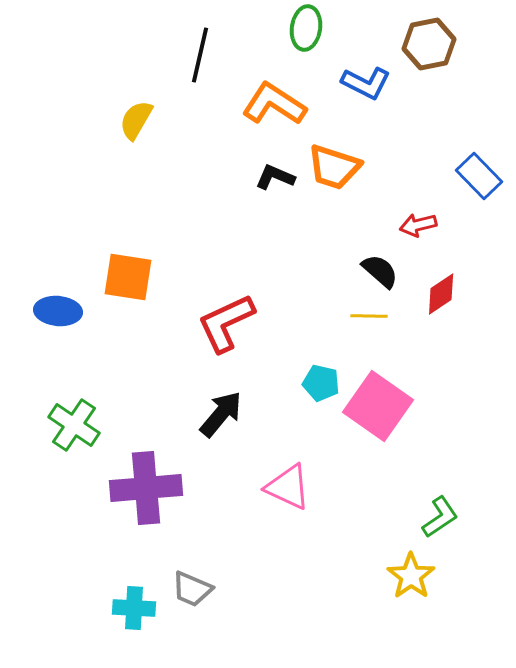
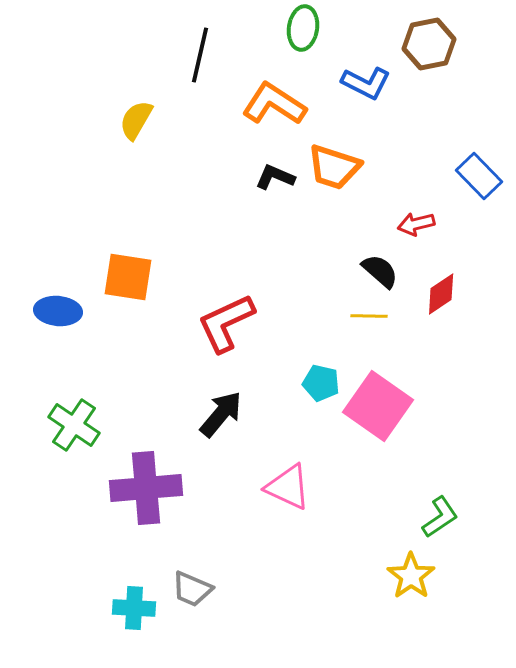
green ellipse: moved 3 px left
red arrow: moved 2 px left, 1 px up
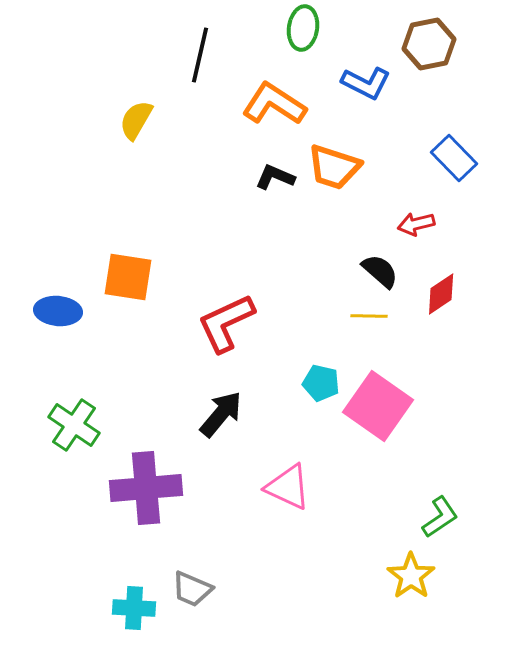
blue rectangle: moved 25 px left, 18 px up
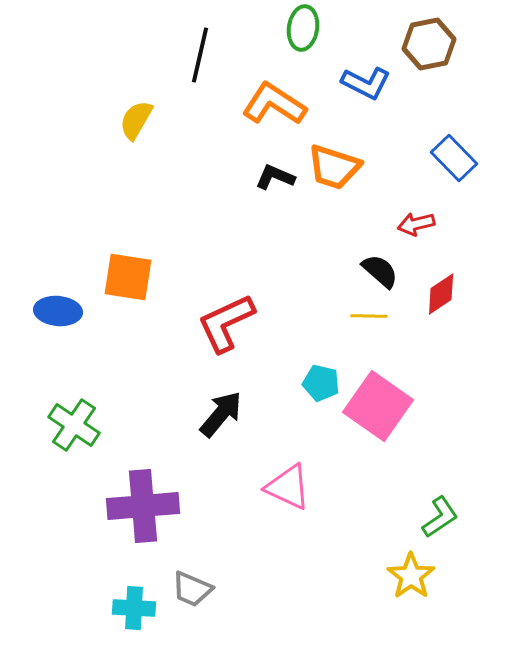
purple cross: moved 3 px left, 18 px down
